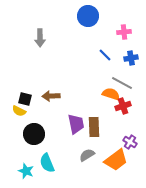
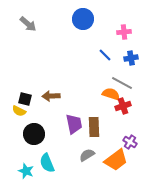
blue circle: moved 5 px left, 3 px down
gray arrow: moved 12 px left, 14 px up; rotated 48 degrees counterclockwise
purple trapezoid: moved 2 px left
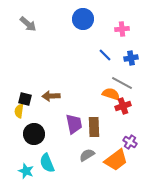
pink cross: moved 2 px left, 3 px up
yellow semicircle: rotated 72 degrees clockwise
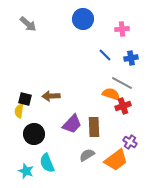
purple trapezoid: moved 2 px left; rotated 55 degrees clockwise
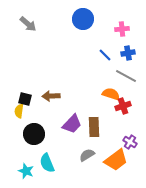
blue cross: moved 3 px left, 5 px up
gray line: moved 4 px right, 7 px up
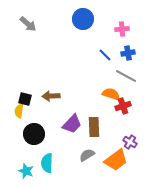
cyan semicircle: rotated 24 degrees clockwise
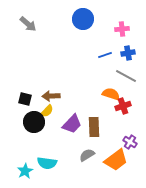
blue line: rotated 64 degrees counterclockwise
yellow semicircle: moved 28 px right; rotated 144 degrees counterclockwise
black circle: moved 12 px up
cyan semicircle: rotated 84 degrees counterclockwise
cyan star: moved 1 px left; rotated 21 degrees clockwise
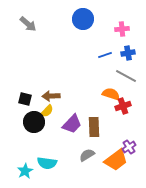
purple cross: moved 1 px left, 5 px down; rotated 24 degrees clockwise
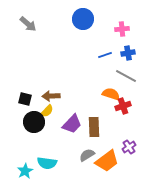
orange trapezoid: moved 9 px left, 1 px down
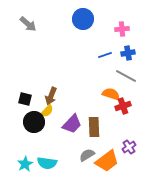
brown arrow: rotated 66 degrees counterclockwise
cyan star: moved 7 px up
